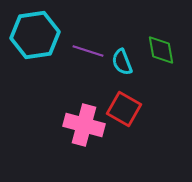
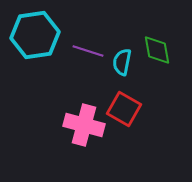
green diamond: moved 4 px left
cyan semicircle: rotated 32 degrees clockwise
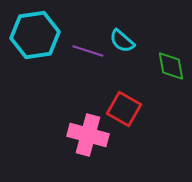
green diamond: moved 14 px right, 16 px down
cyan semicircle: moved 21 px up; rotated 60 degrees counterclockwise
pink cross: moved 4 px right, 10 px down
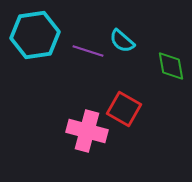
pink cross: moved 1 px left, 4 px up
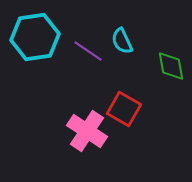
cyan hexagon: moved 2 px down
cyan semicircle: rotated 24 degrees clockwise
purple line: rotated 16 degrees clockwise
pink cross: rotated 18 degrees clockwise
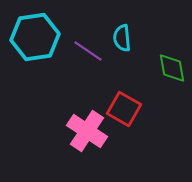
cyan semicircle: moved 3 px up; rotated 20 degrees clockwise
green diamond: moved 1 px right, 2 px down
